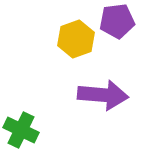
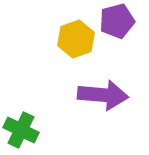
purple pentagon: rotated 8 degrees counterclockwise
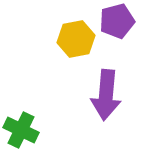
yellow hexagon: rotated 9 degrees clockwise
purple arrow: moved 3 px right; rotated 90 degrees clockwise
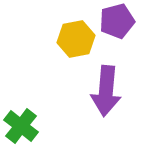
purple arrow: moved 4 px up
green cross: moved 4 px up; rotated 12 degrees clockwise
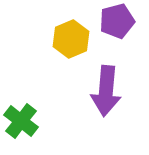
yellow hexagon: moved 5 px left; rotated 12 degrees counterclockwise
green cross: moved 5 px up
